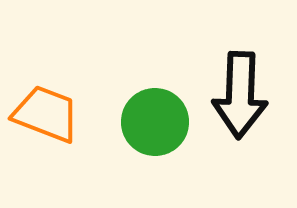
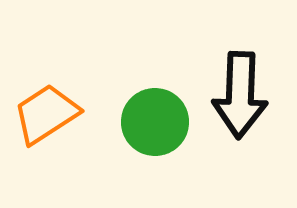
orange trapezoid: rotated 54 degrees counterclockwise
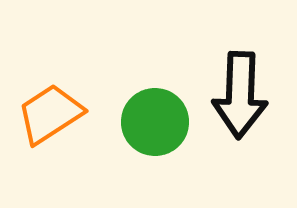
orange trapezoid: moved 4 px right
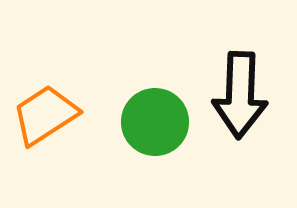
orange trapezoid: moved 5 px left, 1 px down
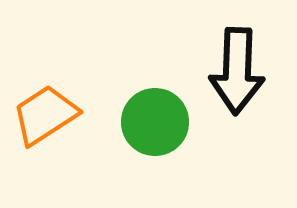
black arrow: moved 3 px left, 24 px up
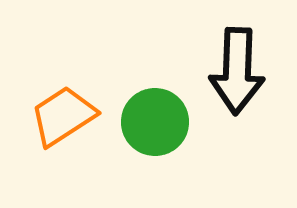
orange trapezoid: moved 18 px right, 1 px down
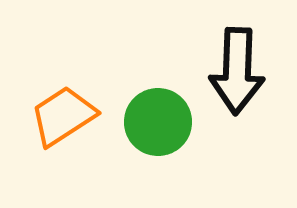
green circle: moved 3 px right
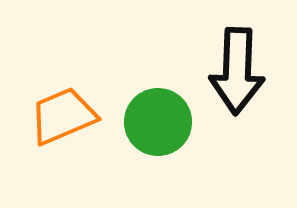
orange trapezoid: rotated 10 degrees clockwise
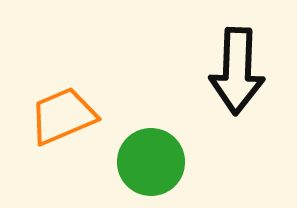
green circle: moved 7 px left, 40 px down
